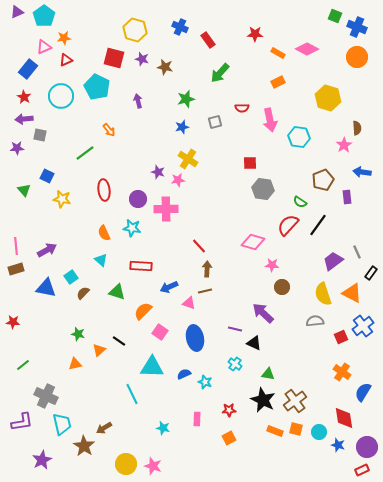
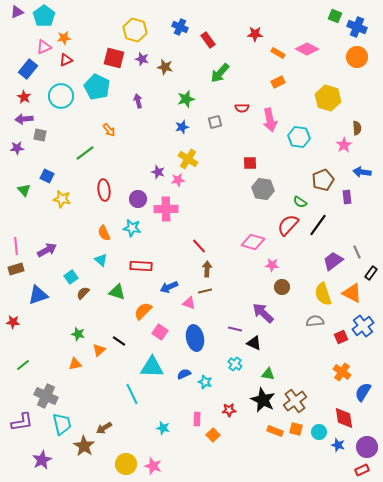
blue triangle at (46, 288): moved 8 px left, 7 px down; rotated 30 degrees counterclockwise
orange square at (229, 438): moved 16 px left, 3 px up; rotated 16 degrees counterclockwise
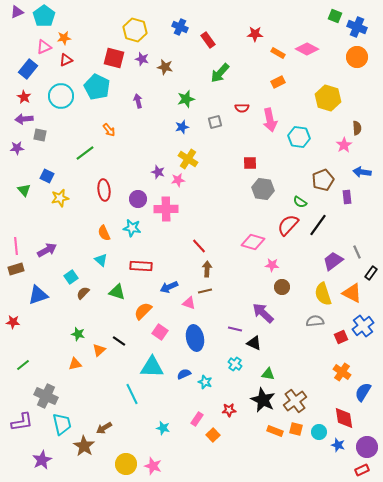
yellow star at (62, 199): moved 2 px left, 1 px up; rotated 24 degrees counterclockwise
pink rectangle at (197, 419): rotated 32 degrees clockwise
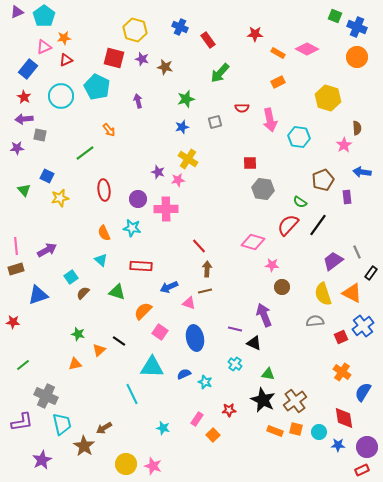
purple arrow at (263, 313): moved 1 px right, 2 px down; rotated 25 degrees clockwise
blue star at (338, 445): rotated 16 degrees counterclockwise
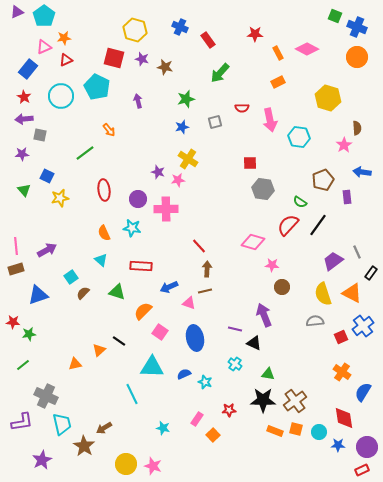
orange rectangle at (278, 53): rotated 32 degrees clockwise
purple star at (17, 148): moved 5 px right, 6 px down
green star at (78, 334): moved 49 px left; rotated 24 degrees counterclockwise
black star at (263, 400): rotated 25 degrees counterclockwise
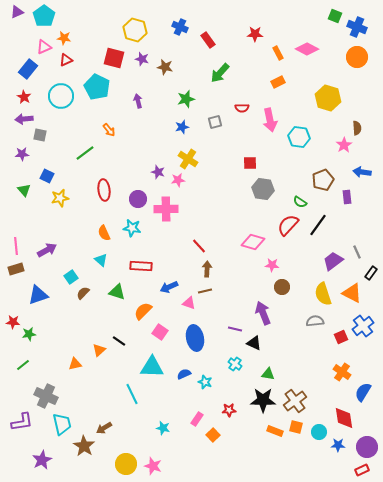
orange star at (64, 38): rotated 16 degrees clockwise
purple arrow at (264, 315): moved 1 px left, 2 px up
orange square at (296, 429): moved 2 px up
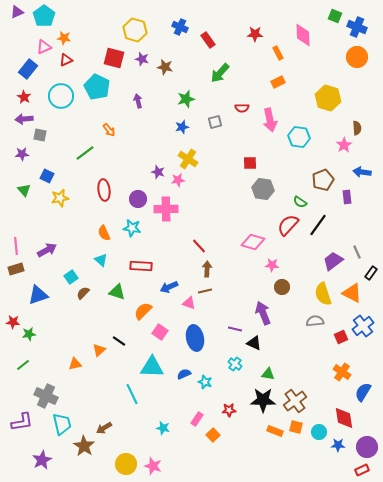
pink diamond at (307, 49): moved 4 px left, 14 px up; rotated 60 degrees clockwise
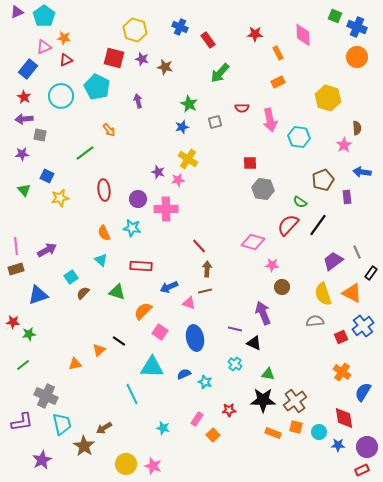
green star at (186, 99): moved 3 px right, 5 px down; rotated 30 degrees counterclockwise
orange rectangle at (275, 431): moved 2 px left, 2 px down
